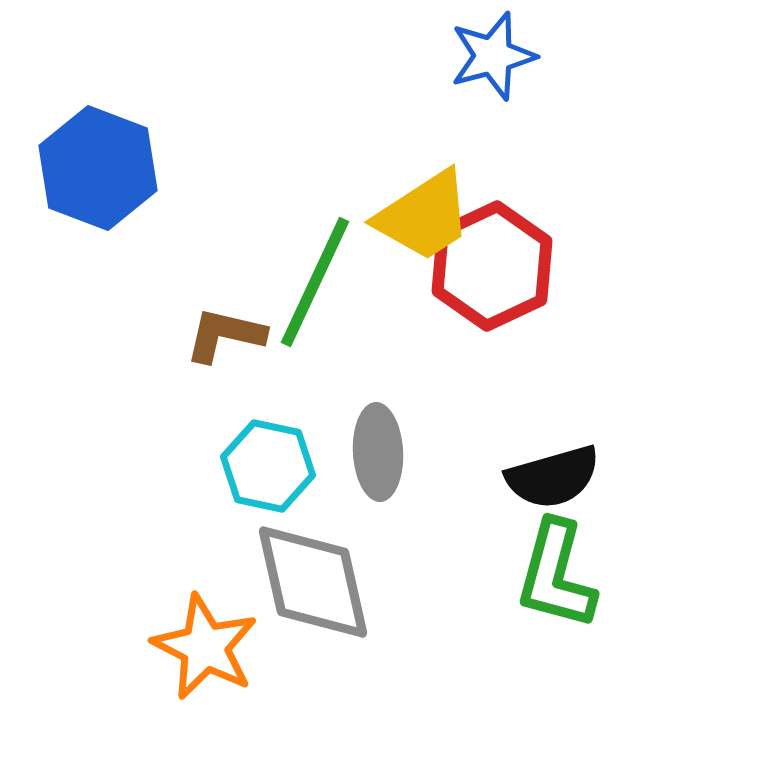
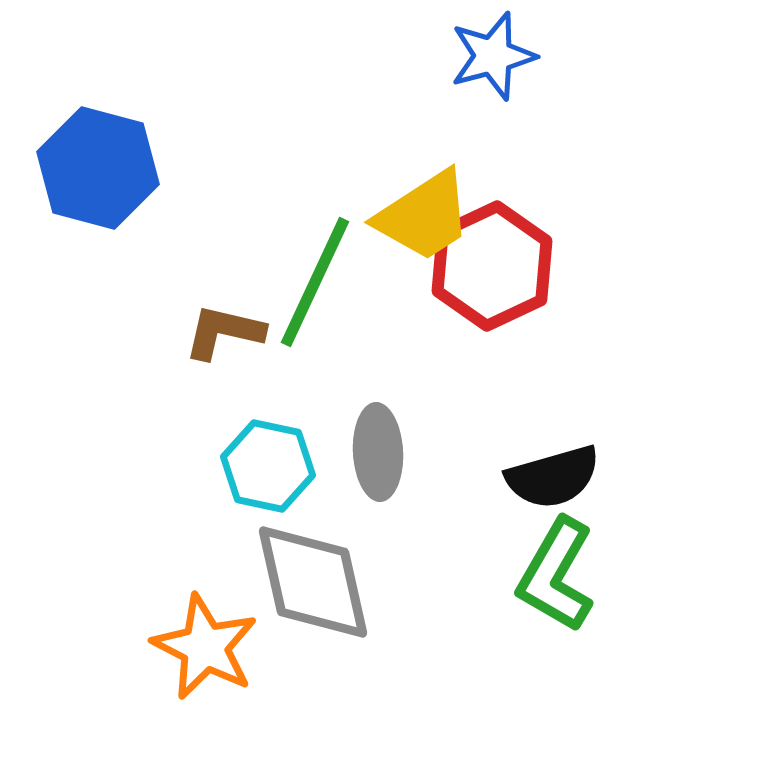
blue hexagon: rotated 6 degrees counterclockwise
brown L-shape: moved 1 px left, 3 px up
green L-shape: rotated 15 degrees clockwise
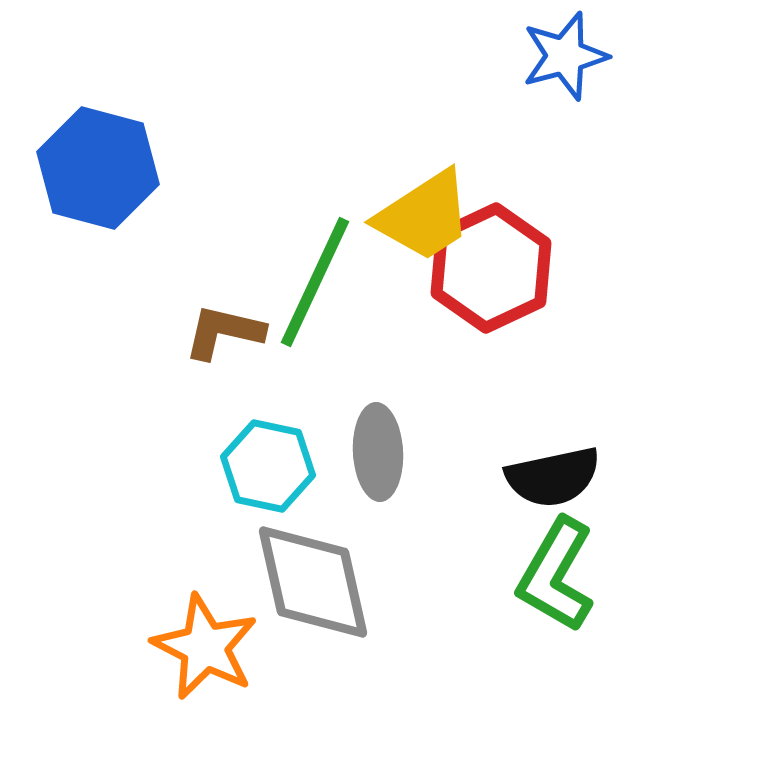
blue star: moved 72 px right
red hexagon: moved 1 px left, 2 px down
black semicircle: rotated 4 degrees clockwise
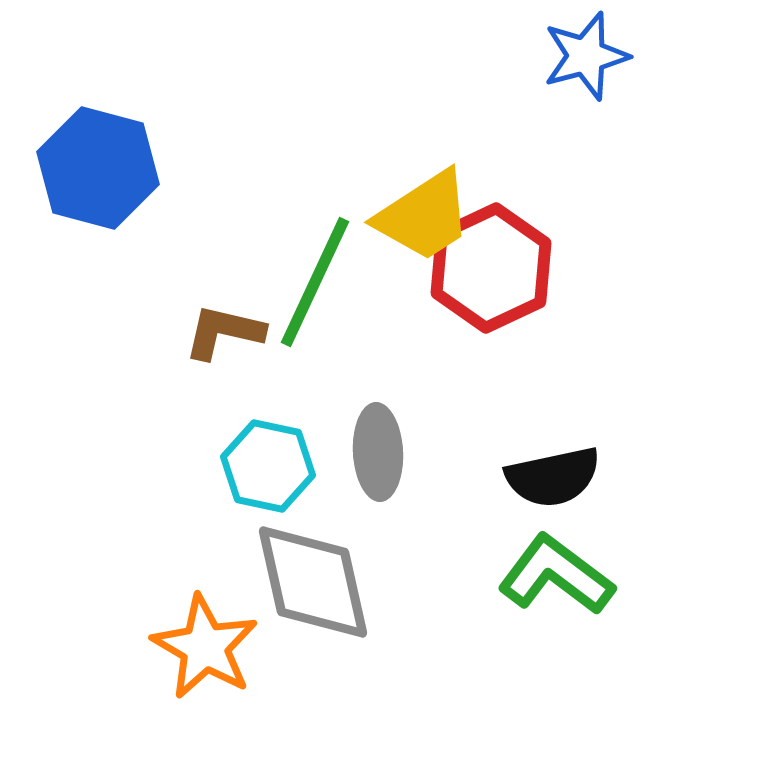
blue star: moved 21 px right
green L-shape: rotated 97 degrees clockwise
orange star: rotated 3 degrees clockwise
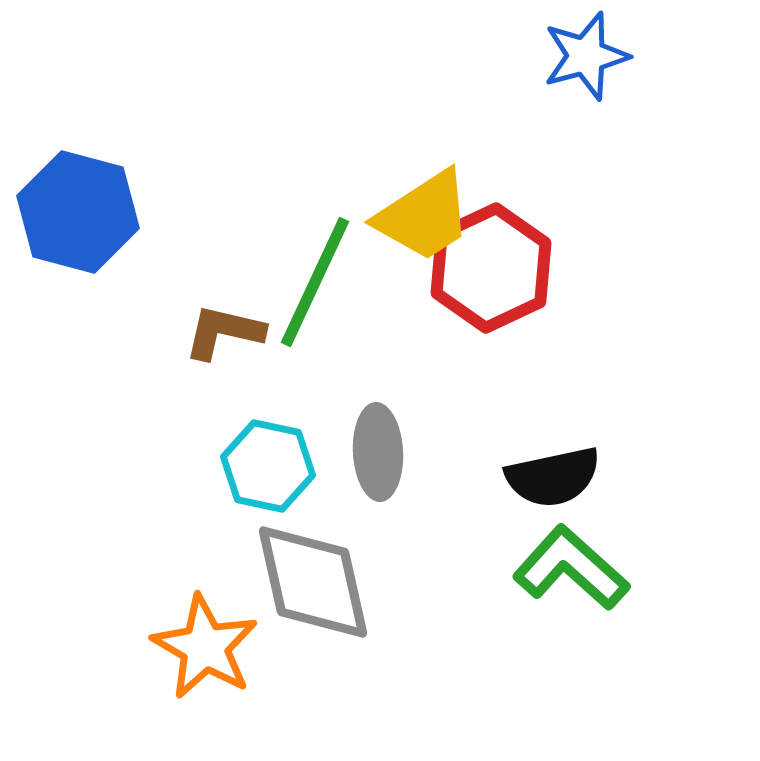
blue hexagon: moved 20 px left, 44 px down
green L-shape: moved 15 px right, 7 px up; rotated 5 degrees clockwise
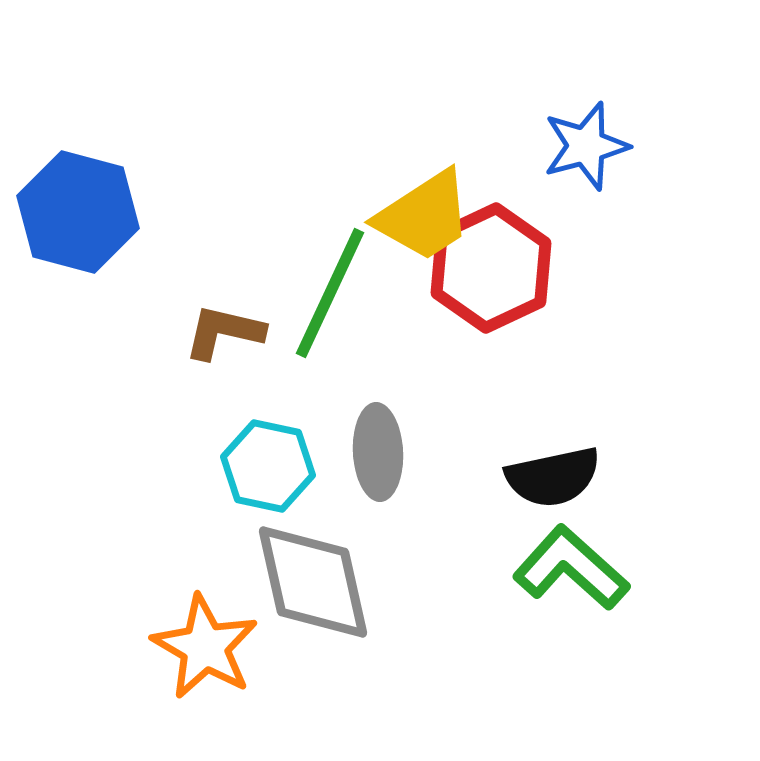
blue star: moved 90 px down
green line: moved 15 px right, 11 px down
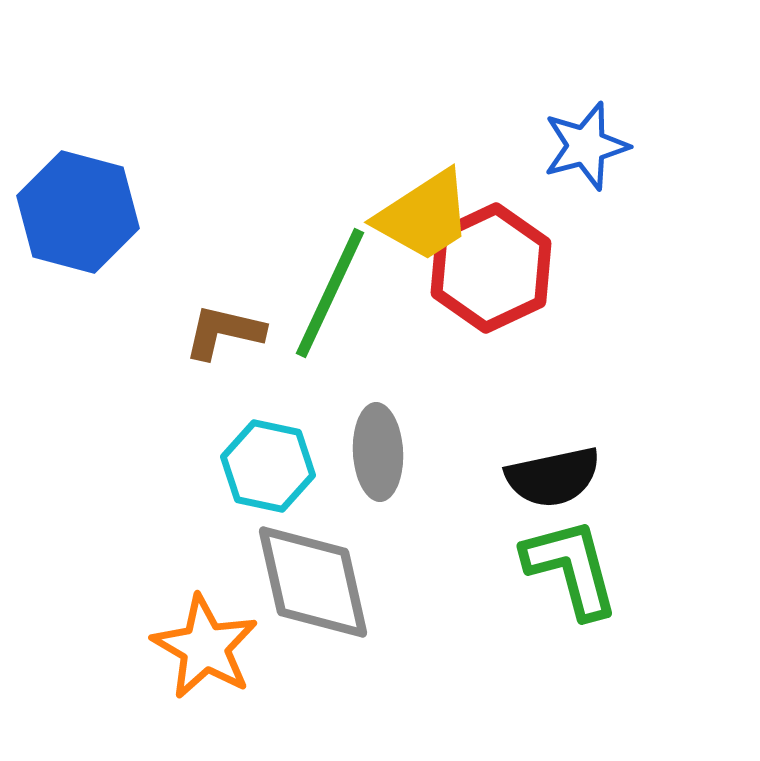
green L-shape: rotated 33 degrees clockwise
